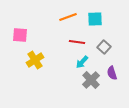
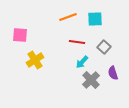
purple semicircle: moved 1 px right
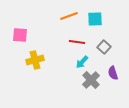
orange line: moved 1 px right, 1 px up
yellow cross: rotated 18 degrees clockwise
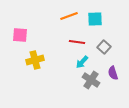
gray cross: rotated 12 degrees counterclockwise
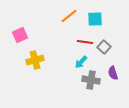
orange line: rotated 18 degrees counterclockwise
pink square: rotated 28 degrees counterclockwise
red line: moved 8 px right
cyan arrow: moved 1 px left
gray cross: rotated 24 degrees counterclockwise
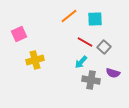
pink square: moved 1 px left, 1 px up
red line: rotated 21 degrees clockwise
purple semicircle: rotated 56 degrees counterclockwise
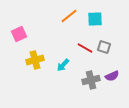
red line: moved 6 px down
gray square: rotated 24 degrees counterclockwise
cyan arrow: moved 18 px left, 3 px down
purple semicircle: moved 1 px left, 3 px down; rotated 40 degrees counterclockwise
gray cross: rotated 24 degrees counterclockwise
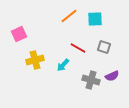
red line: moved 7 px left
gray cross: rotated 30 degrees clockwise
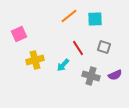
red line: rotated 28 degrees clockwise
purple semicircle: moved 3 px right, 1 px up
gray cross: moved 4 px up
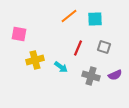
pink square: rotated 35 degrees clockwise
red line: rotated 56 degrees clockwise
cyan arrow: moved 2 px left, 2 px down; rotated 96 degrees counterclockwise
